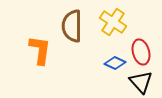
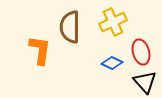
yellow cross: rotated 32 degrees clockwise
brown semicircle: moved 2 px left, 1 px down
blue diamond: moved 3 px left
black triangle: moved 4 px right
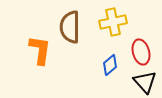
yellow cross: rotated 12 degrees clockwise
blue diamond: moved 2 px left, 2 px down; rotated 65 degrees counterclockwise
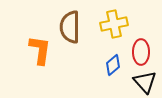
yellow cross: moved 1 px right, 2 px down
red ellipse: rotated 15 degrees clockwise
blue diamond: moved 3 px right
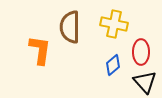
yellow cross: rotated 24 degrees clockwise
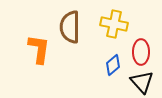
orange L-shape: moved 1 px left, 1 px up
black triangle: moved 3 px left
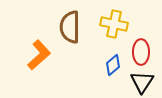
orange L-shape: moved 6 px down; rotated 40 degrees clockwise
black triangle: rotated 15 degrees clockwise
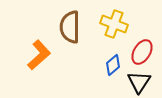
yellow cross: rotated 8 degrees clockwise
red ellipse: moved 1 px right; rotated 30 degrees clockwise
black triangle: moved 3 px left
